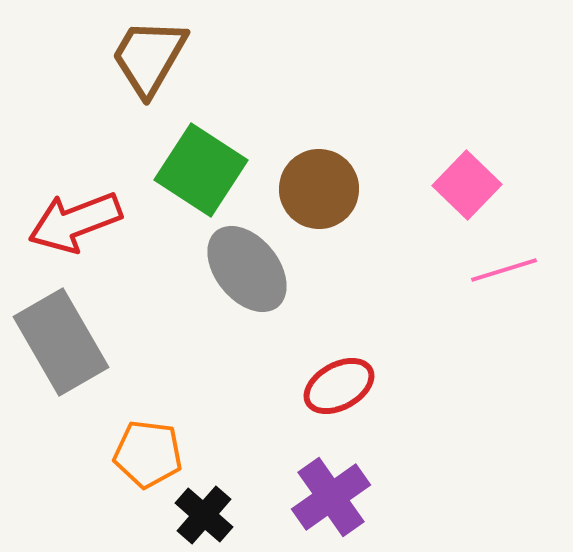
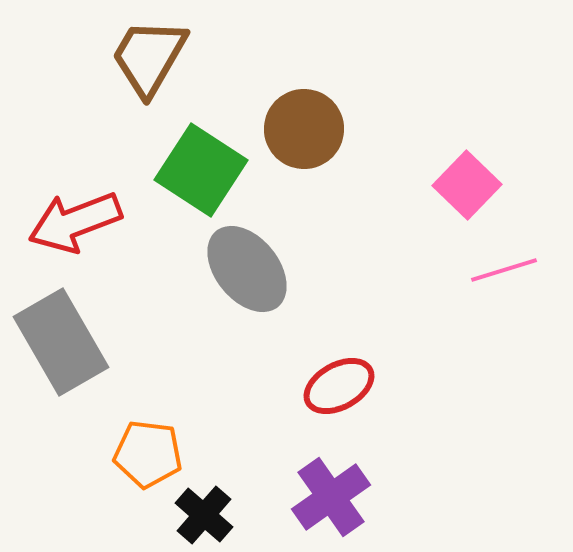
brown circle: moved 15 px left, 60 px up
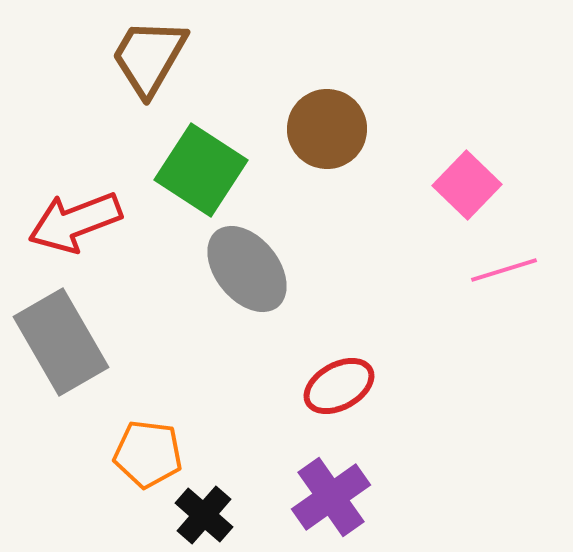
brown circle: moved 23 px right
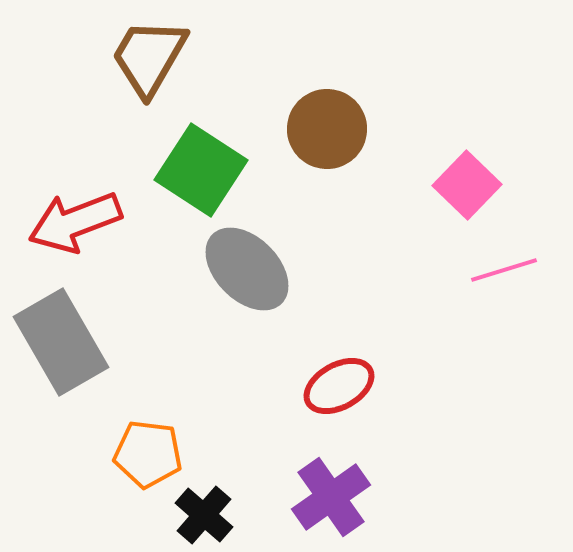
gray ellipse: rotated 6 degrees counterclockwise
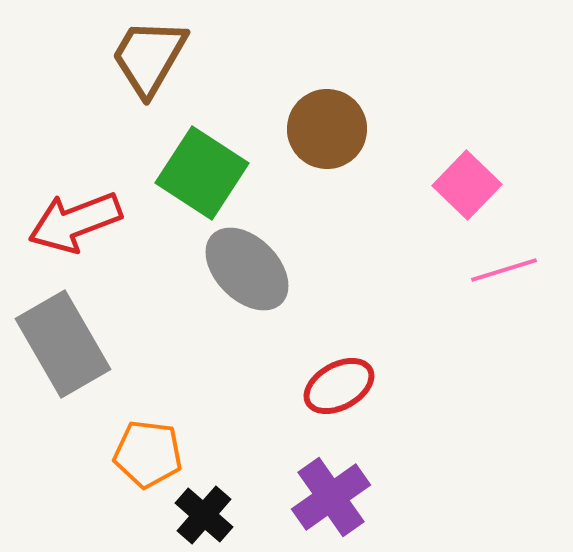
green square: moved 1 px right, 3 px down
gray rectangle: moved 2 px right, 2 px down
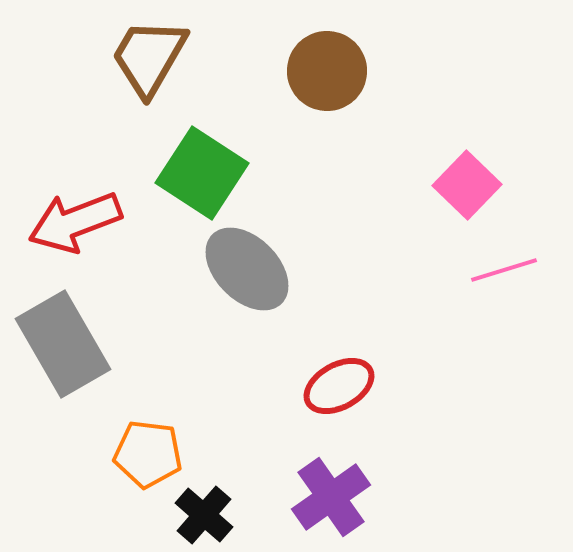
brown circle: moved 58 px up
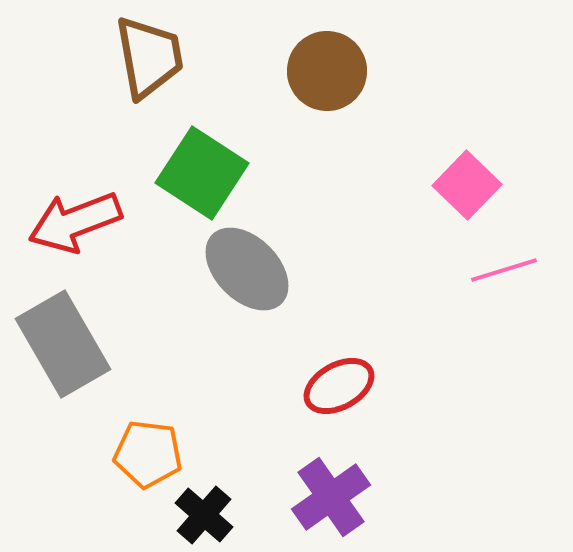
brown trapezoid: rotated 140 degrees clockwise
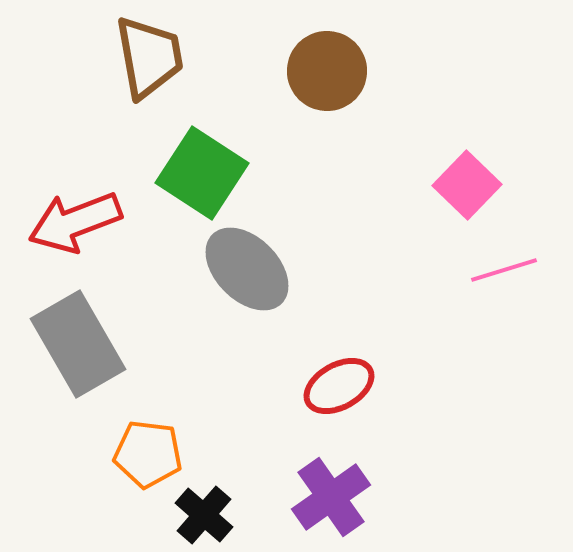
gray rectangle: moved 15 px right
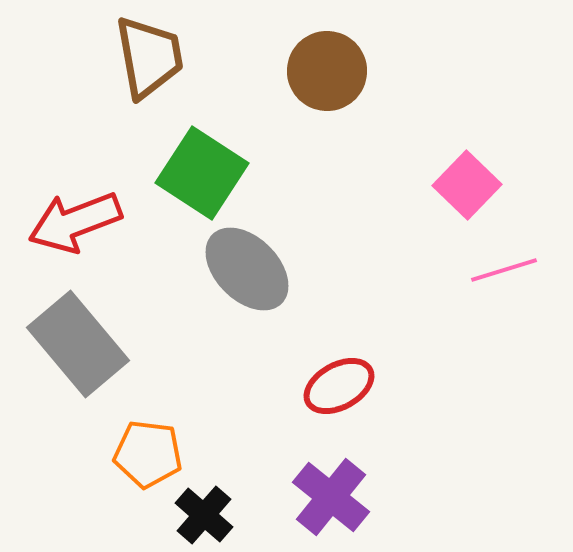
gray rectangle: rotated 10 degrees counterclockwise
purple cross: rotated 16 degrees counterclockwise
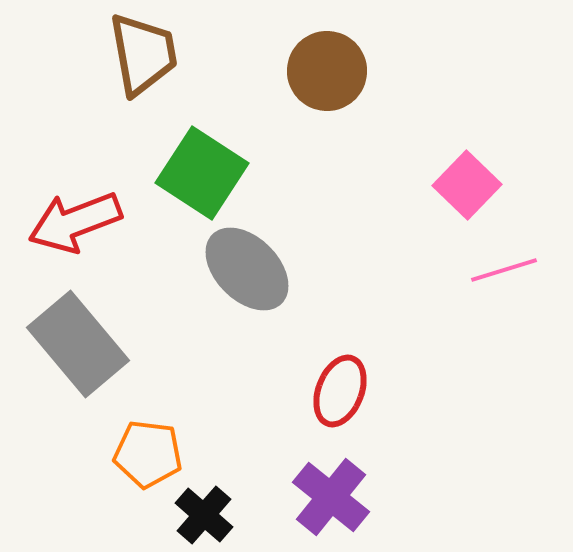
brown trapezoid: moved 6 px left, 3 px up
red ellipse: moved 1 px right, 5 px down; rotated 40 degrees counterclockwise
